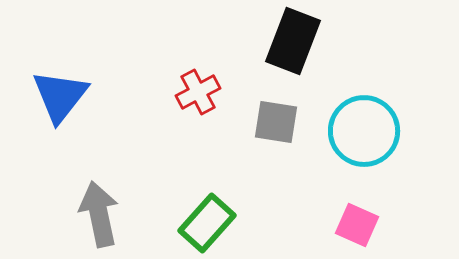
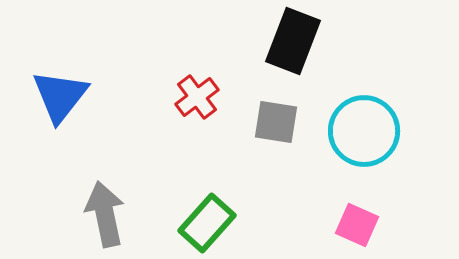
red cross: moved 1 px left, 5 px down; rotated 9 degrees counterclockwise
gray arrow: moved 6 px right
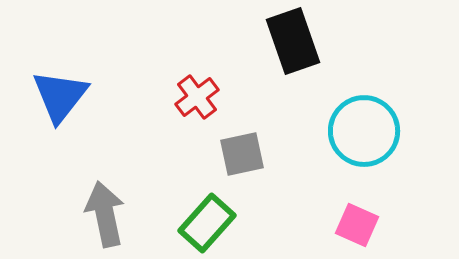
black rectangle: rotated 40 degrees counterclockwise
gray square: moved 34 px left, 32 px down; rotated 21 degrees counterclockwise
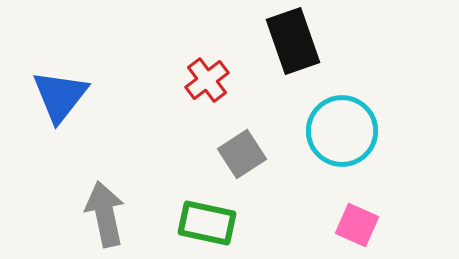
red cross: moved 10 px right, 17 px up
cyan circle: moved 22 px left
gray square: rotated 21 degrees counterclockwise
green rectangle: rotated 60 degrees clockwise
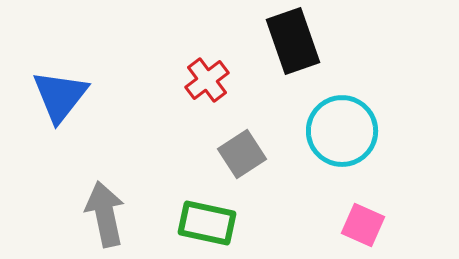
pink square: moved 6 px right
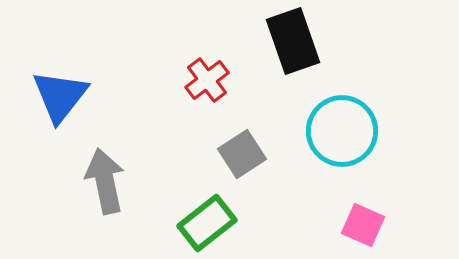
gray arrow: moved 33 px up
green rectangle: rotated 50 degrees counterclockwise
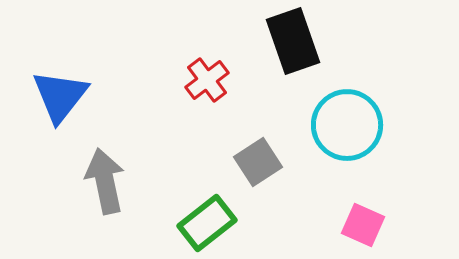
cyan circle: moved 5 px right, 6 px up
gray square: moved 16 px right, 8 px down
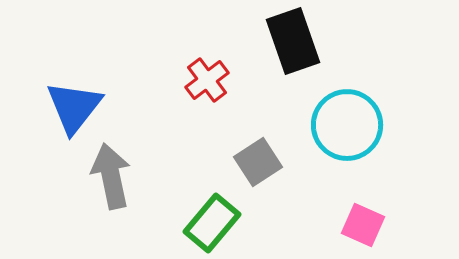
blue triangle: moved 14 px right, 11 px down
gray arrow: moved 6 px right, 5 px up
green rectangle: moved 5 px right; rotated 12 degrees counterclockwise
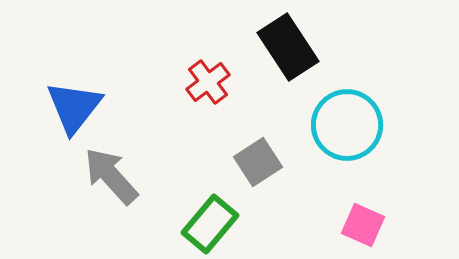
black rectangle: moved 5 px left, 6 px down; rotated 14 degrees counterclockwise
red cross: moved 1 px right, 2 px down
gray arrow: rotated 30 degrees counterclockwise
green rectangle: moved 2 px left, 1 px down
